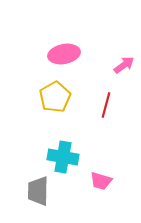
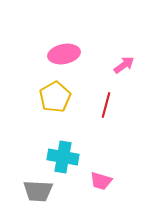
gray trapezoid: rotated 88 degrees counterclockwise
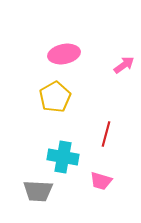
red line: moved 29 px down
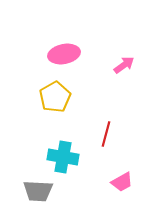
pink trapezoid: moved 21 px right, 1 px down; rotated 45 degrees counterclockwise
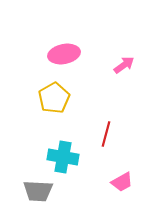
yellow pentagon: moved 1 px left, 1 px down
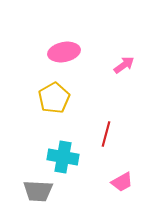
pink ellipse: moved 2 px up
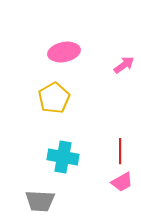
red line: moved 14 px right, 17 px down; rotated 15 degrees counterclockwise
gray trapezoid: moved 2 px right, 10 px down
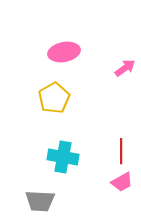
pink arrow: moved 1 px right, 3 px down
red line: moved 1 px right
